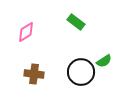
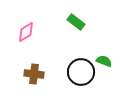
green semicircle: rotated 126 degrees counterclockwise
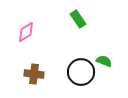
green rectangle: moved 2 px right, 3 px up; rotated 18 degrees clockwise
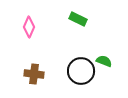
green rectangle: rotated 30 degrees counterclockwise
pink diamond: moved 3 px right, 5 px up; rotated 35 degrees counterclockwise
black circle: moved 1 px up
